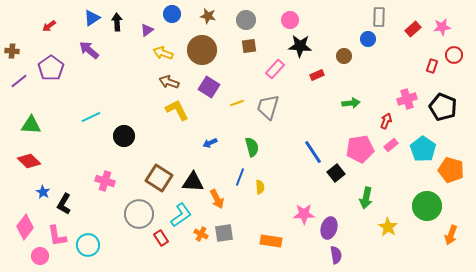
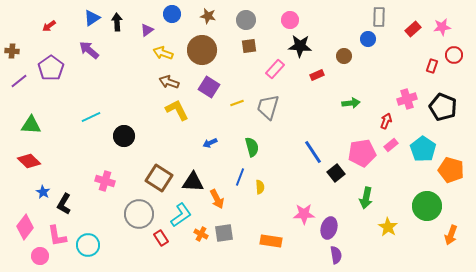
pink pentagon at (360, 149): moved 2 px right, 4 px down
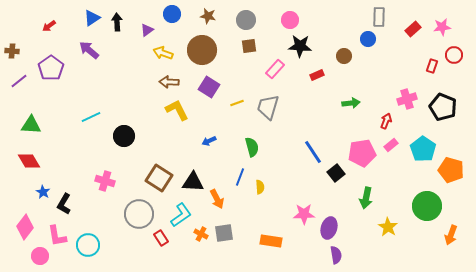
brown arrow at (169, 82): rotated 18 degrees counterclockwise
blue arrow at (210, 143): moved 1 px left, 2 px up
red diamond at (29, 161): rotated 15 degrees clockwise
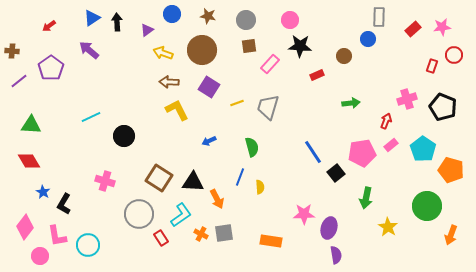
pink rectangle at (275, 69): moved 5 px left, 5 px up
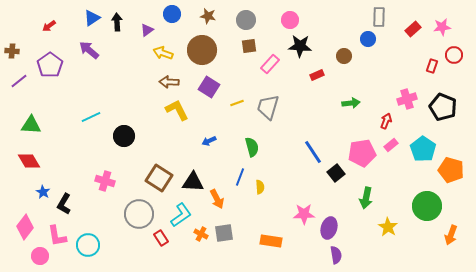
purple pentagon at (51, 68): moved 1 px left, 3 px up
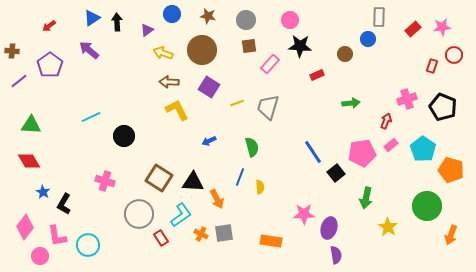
brown circle at (344, 56): moved 1 px right, 2 px up
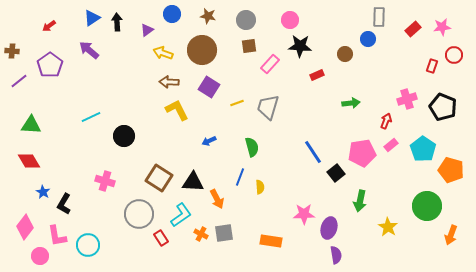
green arrow at (366, 198): moved 6 px left, 3 px down
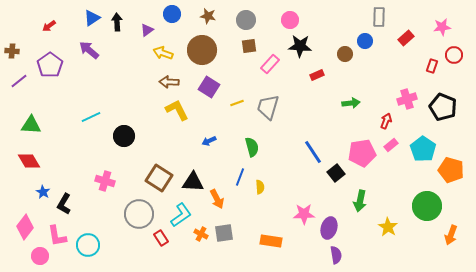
red rectangle at (413, 29): moved 7 px left, 9 px down
blue circle at (368, 39): moved 3 px left, 2 px down
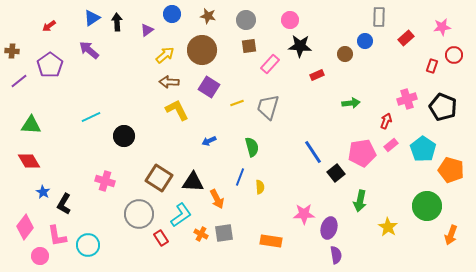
yellow arrow at (163, 53): moved 2 px right, 2 px down; rotated 120 degrees clockwise
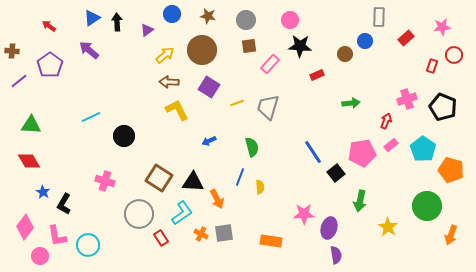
red arrow at (49, 26): rotated 72 degrees clockwise
cyan L-shape at (181, 215): moved 1 px right, 2 px up
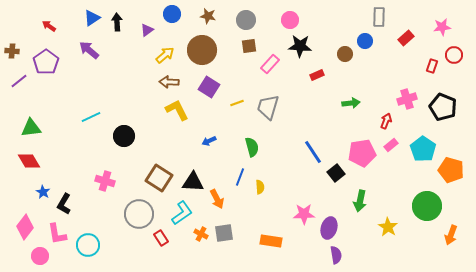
purple pentagon at (50, 65): moved 4 px left, 3 px up
green triangle at (31, 125): moved 3 px down; rotated 10 degrees counterclockwise
pink L-shape at (57, 236): moved 2 px up
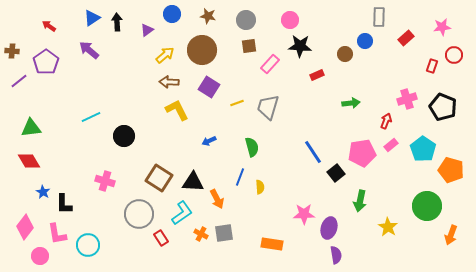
black L-shape at (64, 204): rotated 30 degrees counterclockwise
orange rectangle at (271, 241): moved 1 px right, 3 px down
